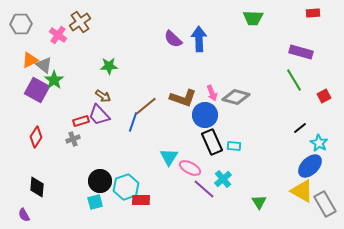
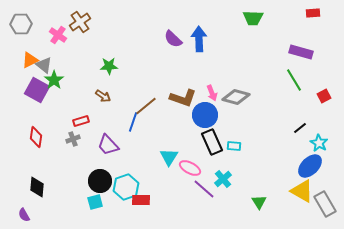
purple trapezoid at (99, 115): moved 9 px right, 30 px down
red diamond at (36, 137): rotated 25 degrees counterclockwise
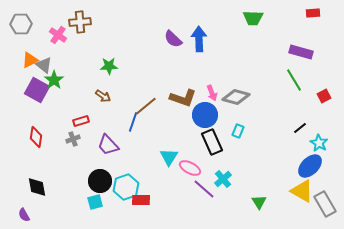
brown cross at (80, 22): rotated 30 degrees clockwise
cyan rectangle at (234, 146): moved 4 px right, 15 px up; rotated 72 degrees counterclockwise
black diamond at (37, 187): rotated 15 degrees counterclockwise
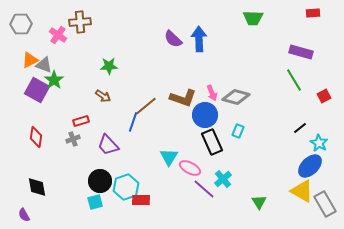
gray triangle at (44, 65): rotated 18 degrees counterclockwise
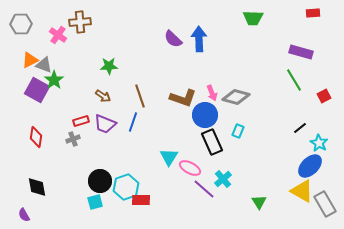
brown line at (146, 106): moved 6 px left, 10 px up; rotated 70 degrees counterclockwise
purple trapezoid at (108, 145): moved 3 px left, 21 px up; rotated 25 degrees counterclockwise
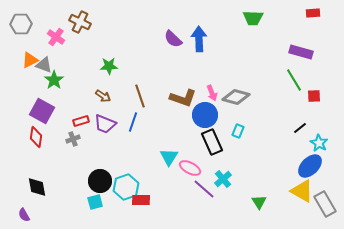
brown cross at (80, 22): rotated 30 degrees clockwise
pink cross at (58, 35): moved 2 px left, 2 px down
purple square at (37, 90): moved 5 px right, 21 px down
red square at (324, 96): moved 10 px left; rotated 24 degrees clockwise
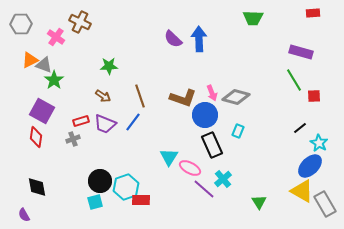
blue line at (133, 122): rotated 18 degrees clockwise
black rectangle at (212, 142): moved 3 px down
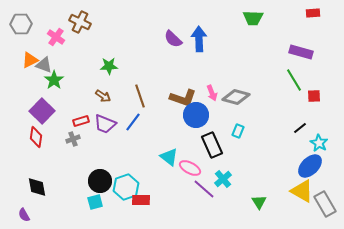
purple square at (42, 111): rotated 15 degrees clockwise
blue circle at (205, 115): moved 9 px left
cyan triangle at (169, 157): rotated 24 degrees counterclockwise
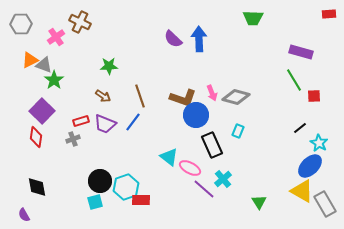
red rectangle at (313, 13): moved 16 px right, 1 px down
pink cross at (56, 37): rotated 18 degrees clockwise
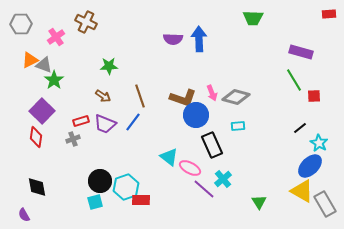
brown cross at (80, 22): moved 6 px right
purple semicircle at (173, 39): rotated 42 degrees counterclockwise
cyan rectangle at (238, 131): moved 5 px up; rotated 64 degrees clockwise
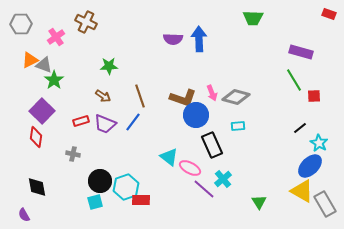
red rectangle at (329, 14): rotated 24 degrees clockwise
gray cross at (73, 139): moved 15 px down; rotated 32 degrees clockwise
